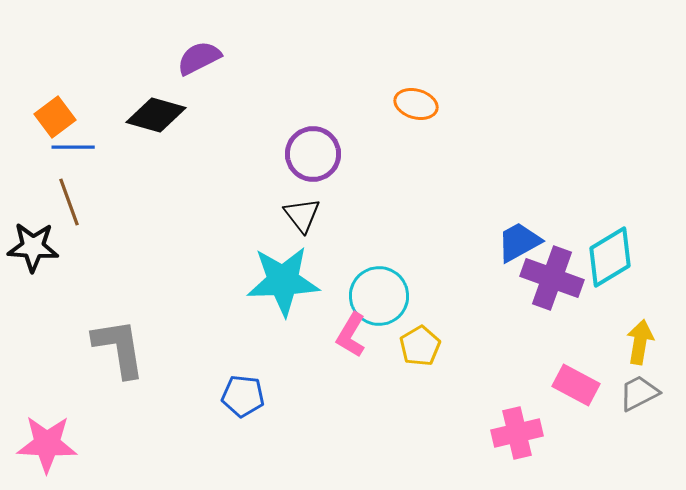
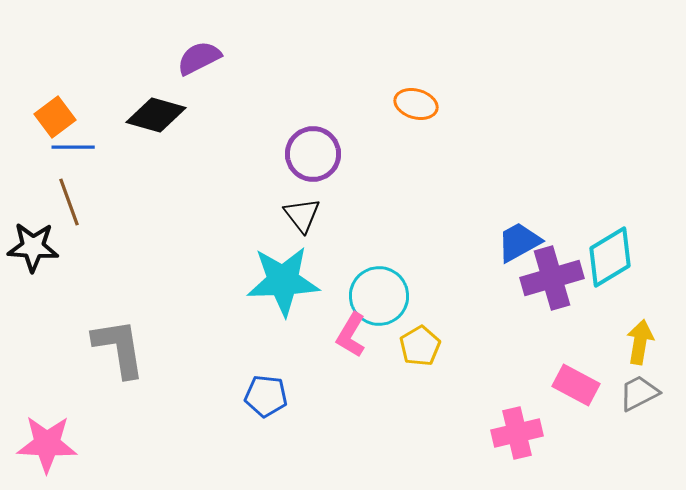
purple cross: rotated 36 degrees counterclockwise
blue pentagon: moved 23 px right
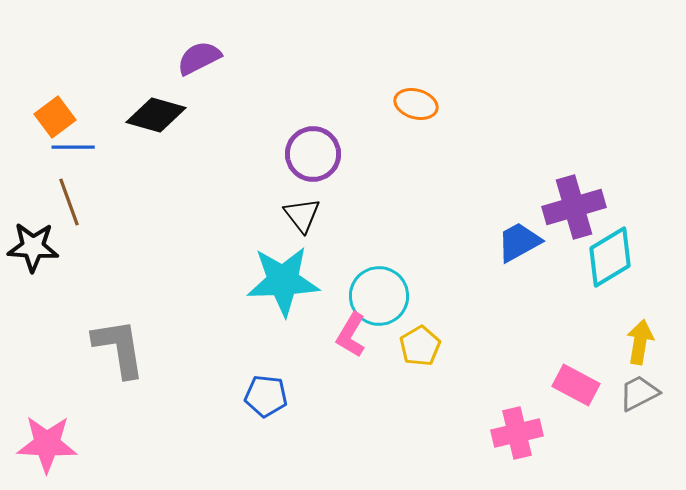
purple cross: moved 22 px right, 71 px up
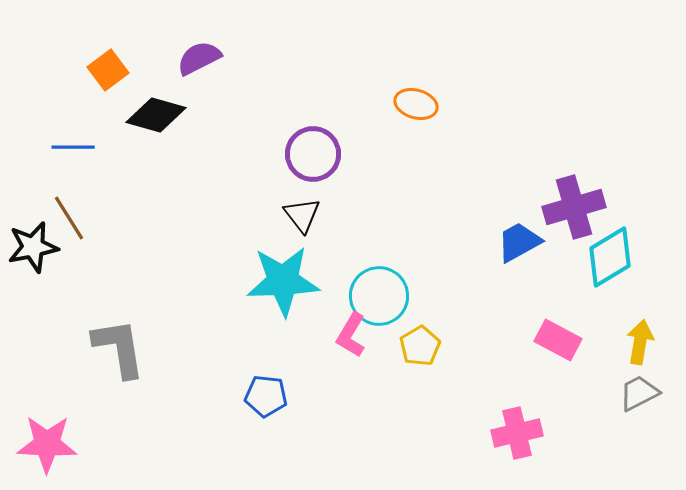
orange square: moved 53 px right, 47 px up
brown line: moved 16 px down; rotated 12 degrees counterclockwise
black star: rotated 15 degrees counterclockwise
pink rectangle: moved 18 px left, 45 px up
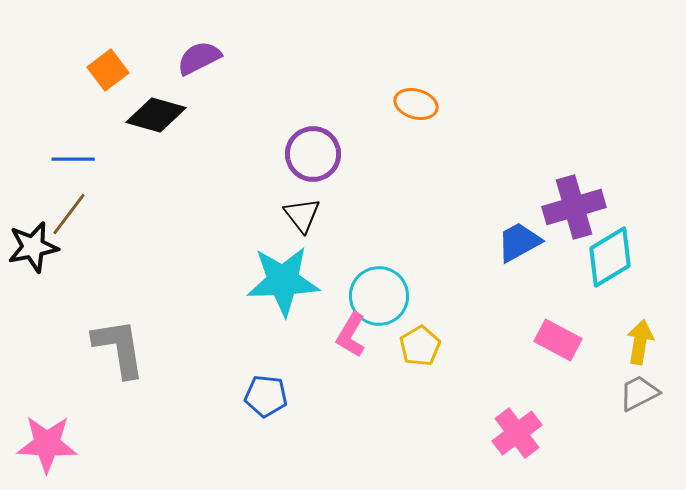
blue line: moved 12 px down
brown line: moved 4 px up; rotated 69 degrees clockwise
pink cross: rotated 24 degrees counterclockwise
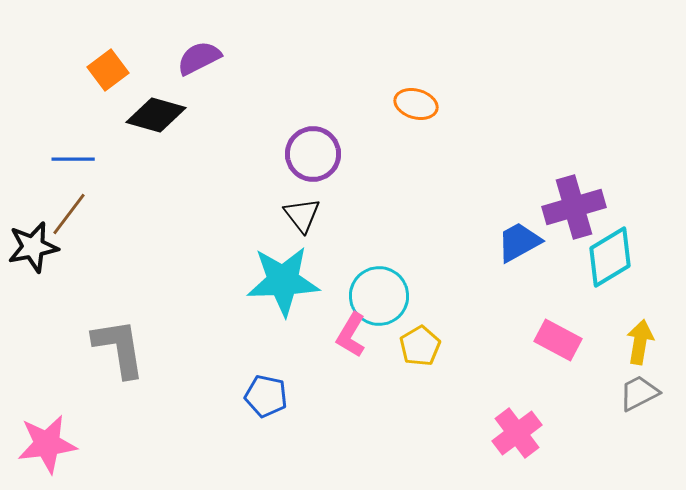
blue pentagon: rotated 6 degrees clockwise
pink star: rotated 10 degrees counterclockwise
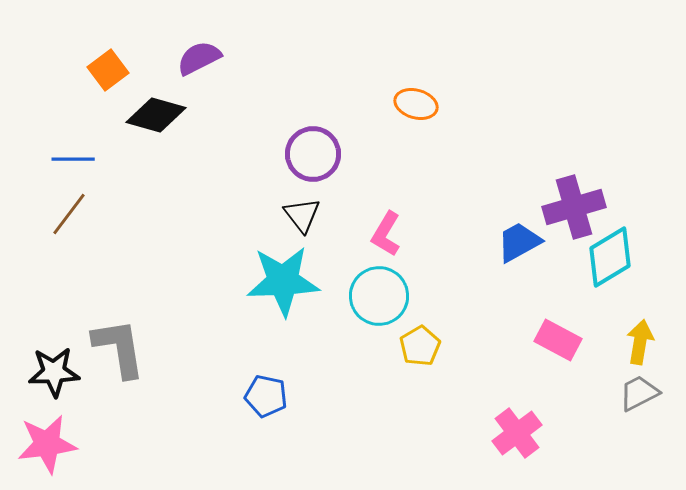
black star: moved 21 px right, 125 px down; rotated 9 degrees clockwise
pink L-shape: moved 35 px right, 101 px up
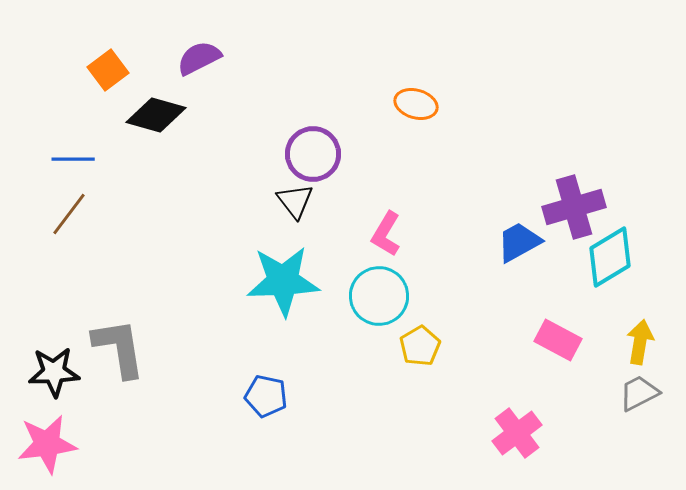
black triangle: moved 7 px left, 14 px up
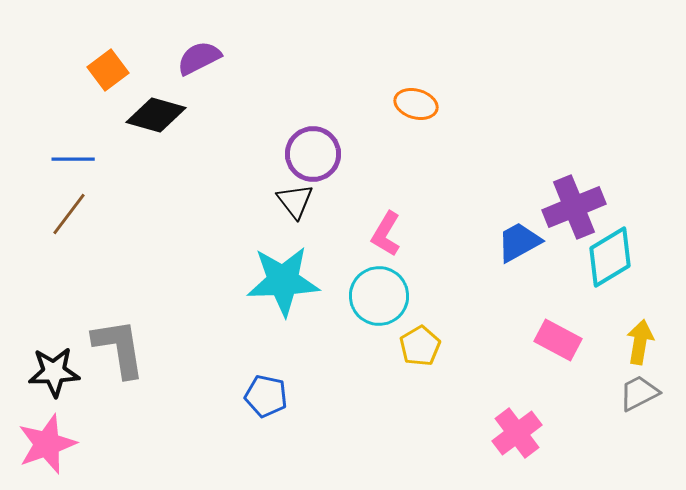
purple cross: rotated 6 degrees counterclockwise
pink star: rotated 12 degrees counterclockwise
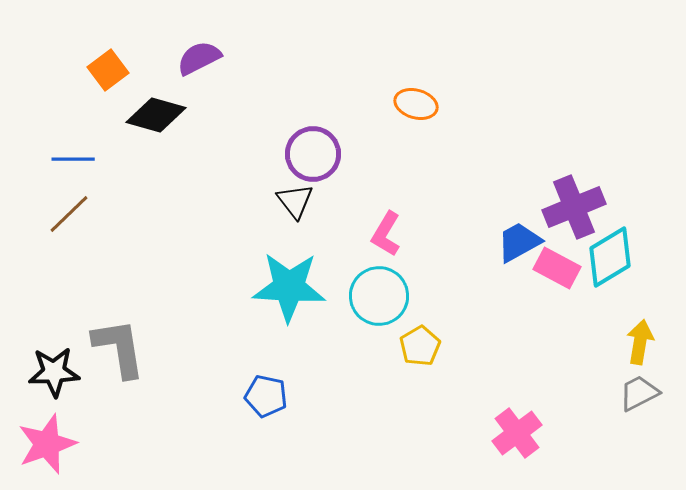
brown line: rotated 9 degrees clockwise
cyan star: moved 6 px right, 6 px down; rotated 6 degrees clockwise
pink rectangle: moved 1 px left, 72 px up
